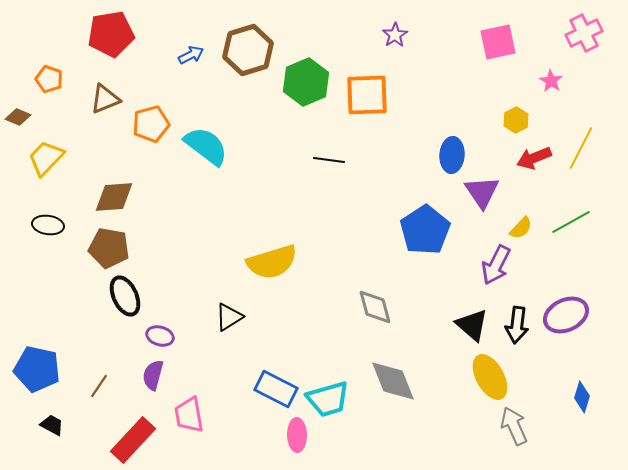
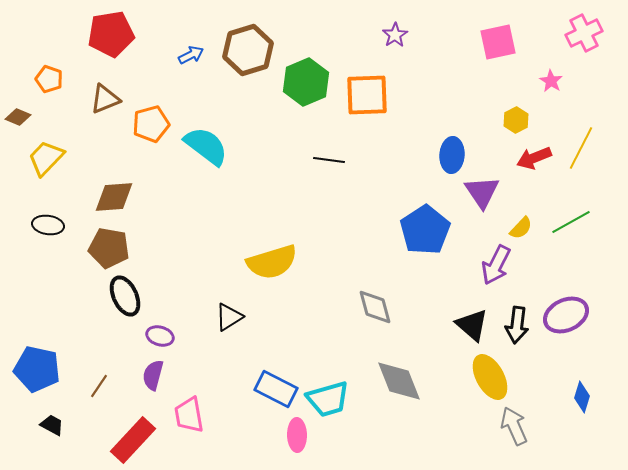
gray diamond at (393, 381): moved 6 px right
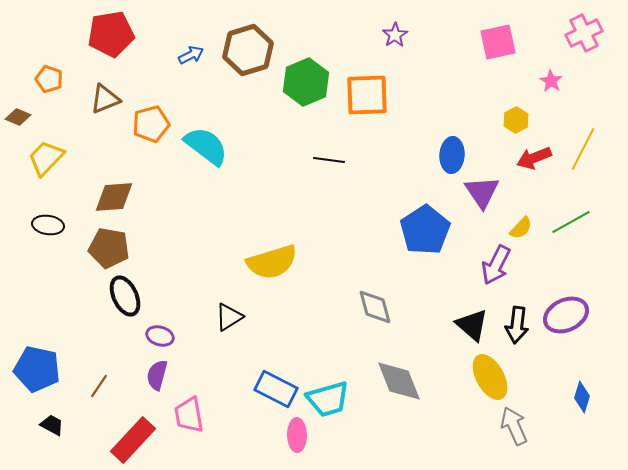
yellow line at (581, 148): moved 2 px right, 1 px down
purple semicircle at (153, 375): moved 4 px right
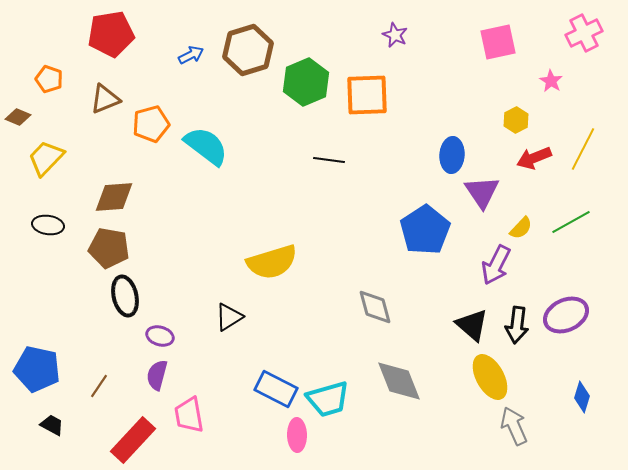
purple star at (395, 35): rotated 15 degrees counterclockwise
black ellipse at (125, 296): rotated 12 degrees clockwise
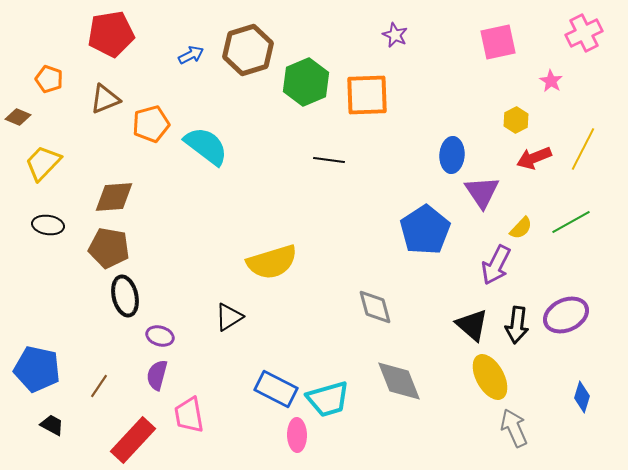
yellow trapezoid at (46, 158): moved 3 px left, 5 px down
gray arrow at (514, 426): moved 2 px down
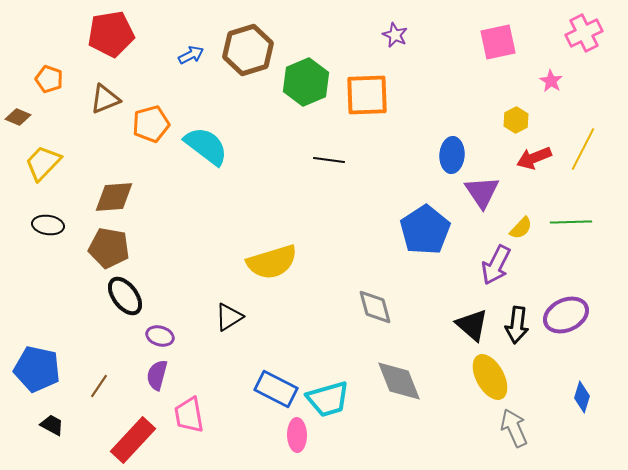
green line at (571, 222): rotated 27 degrees clockwise
black ellipse at (125, 296): rotated 24 degrees counterclockwise
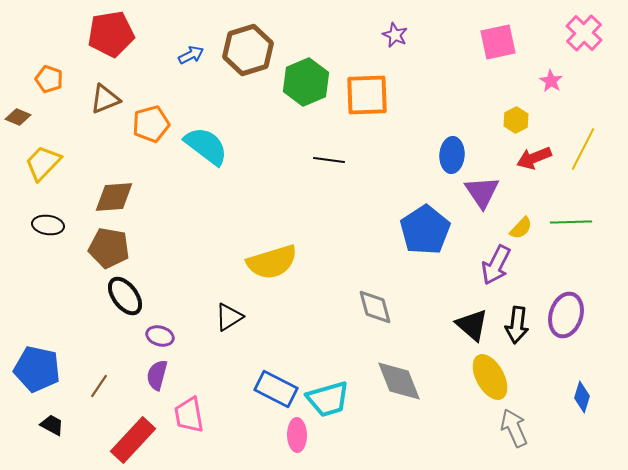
pink cross at (584, 33): rotated 21 degrees counterclockwise
purple ellipse at (566, 315): rotated 48 degrees counterclockwise
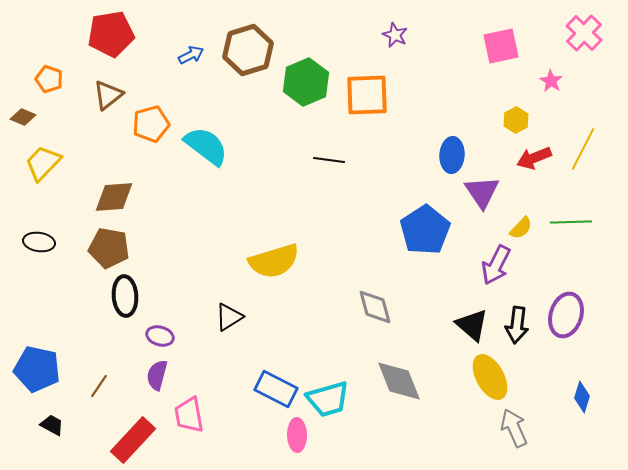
pink square at (498, 42): moved 3 px right, 4 px down
brown triangle at (105, 99): moved 3 px right, 4 px up; rotated 16 degrees counterclockwise
brown diamond at (18, 117): moved 5 px right
black ellipse at (48, 225): moved 9 px left, 17 px down
yellow semicircle at (272, 262): moved 2 px right, 1 px up
black ellipse at (125, 296): rotated 33 degrees clockwise
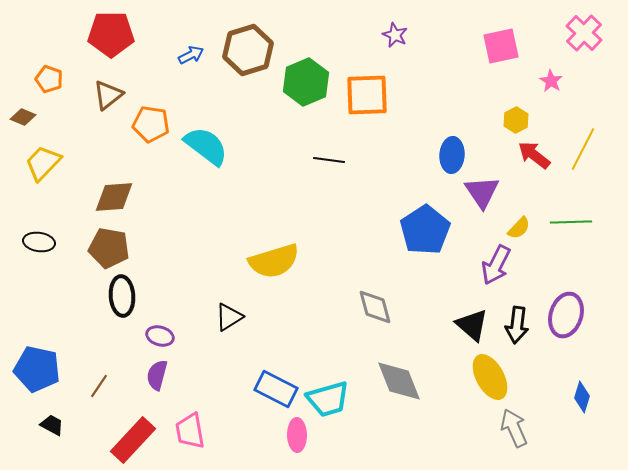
red pentagon at (111, 34): rotated 9 degrees clockwise
orange pentagon at (151, 124): rotated 24 degrees clockwise
red arrow at (534, 158): moved 3 px up; rotated 60 degrees clockwise
yellow semicircle at (521, 228): moved 2 px left
black ellipse at (125, 296): moved 3 px left
pink trapezoid at (189, 415): moved 1 px right, 16 px down
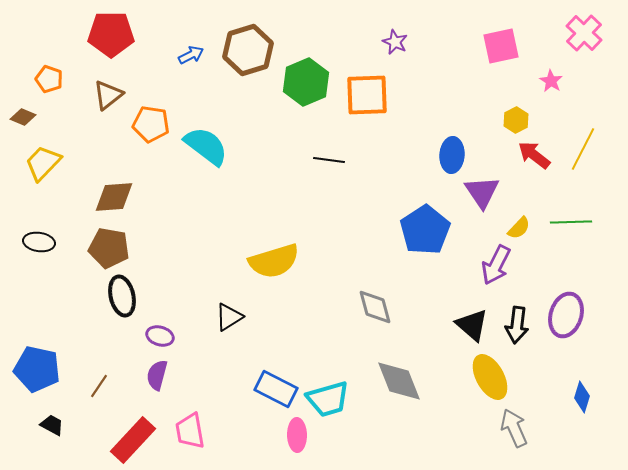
purple star at (395, 35): moved 7 px down
black ellipse at (122, 296): rotated 9 degrees counterclockwise
